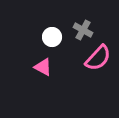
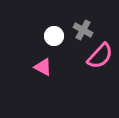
white circle: moved 2 px right, 1 px up
pink semicircle: moved 2 px right, 2 px up
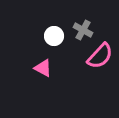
pink triangle: moved 1 px down
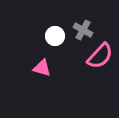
white circle: moved 1 px right
pink triangle: moved 1 px left; rotated 12 degrees counterclockwise
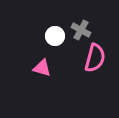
gray cross: moved 2 px left
pink semicircle: moved 5 px left, 2 px down; rotated 28 degrees counterclockwise
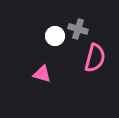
gray cross: moved 3 px left, 1 px up; rotated 12 degrees counterclockwise
pink triangle: moved 6 px down
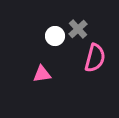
gray cross: rotated 30 degrees clockwise
pink triangle: rotated 24 degrees counterclockwise
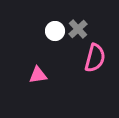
white circle: moved 5 px up
pink triangle: moved 4 px left, 1 px down
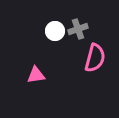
gray cross: rotated 24 degrees clockwise
pink triangle: moved 2 px left
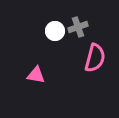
gray cross: moved 2 px up
pink triangle: rotated 18 degrees clockwise
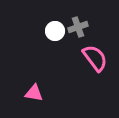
pink semicircle: rotated 52 degrees counterclockwise
pink triangle: moved 2 px left, 18 px down
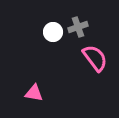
white circle: moved 2 px left, 1 px down
